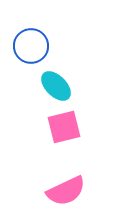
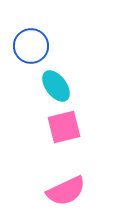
cyan ellipse: rotated 8 degrees clockwise
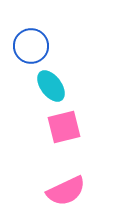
cyan ellipse: moved 5 px left
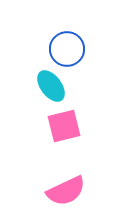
blue circle: moved 36 px right, 3 px down
pink square: moved 1 px up
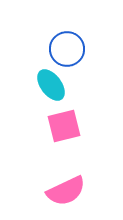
cyan ellipse: moved 1 px up
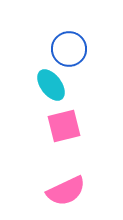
blue circle: moved 2 px right
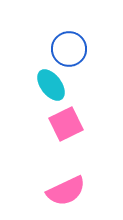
pink square: moved 2 px right, 2 px up; rotated 12 degrees counterclockwise
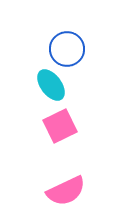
blue circle: moved 2 px left
pink square: moved 6 px left, 2 px down
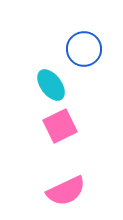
blue circle: moved 17 px right
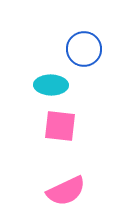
cyan ellipse: rotated 52 degrees counterclockwise
pink square: rotated 32 degrees clockwise
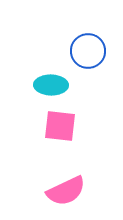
blue circle: moved 4 px right, 2 px down
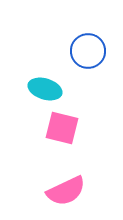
cyan ellipse: moved 6 px left, 4 px down; rotated 16 degrees clockwise
pink square: moved 2 px right, 2 px down; rotated 8 degrees clockwise
